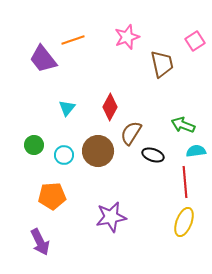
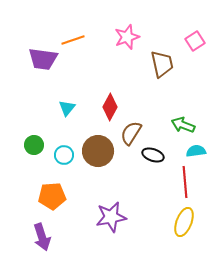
purple trapezoid: rotated 44 degrees counterclockwise
purple arrow: moved 2 px right, 5 px up; rotated 8 degrees clockwise
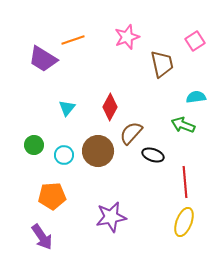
purple trapezoid: rotated 24 degrees clockwise
brown semicircle: rotated 10 degrees clockwise
cyan semicircle: moved 54 px up
purple arrow: rotated 16 degrees counterclockwise
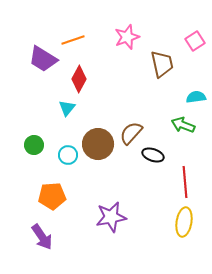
red diamond: moved 31 px left, 28 px up
brown circle: moved 7 px up
cyan circle: moved 4 px right
yellow ellipse: rotated 12 degrees counterclockwise
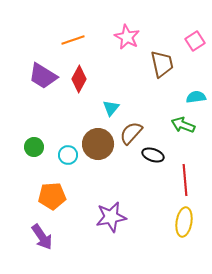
pink star: rotated 25 degrees counterclockwise
purple trapezoid: moved 17 px down
cyan triangle: moved 44 px right
green circle: moved 2 px down
red line: moved 2 px up
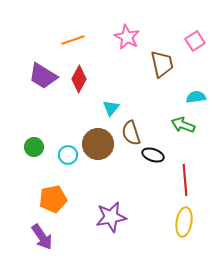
brown semicircle: rotated 60 degrees counterclockwise
orange pentagon: moved 1 px right, 3 px down; rotated 8 degrees counterclockwise
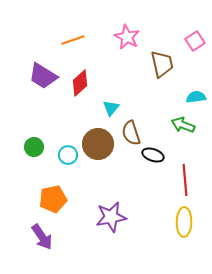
red diamond: moved 1 px right, 4 px down; rotated 20 degrees clockwise
yellow ellipse: rotated 8 degrees counterclockwise
